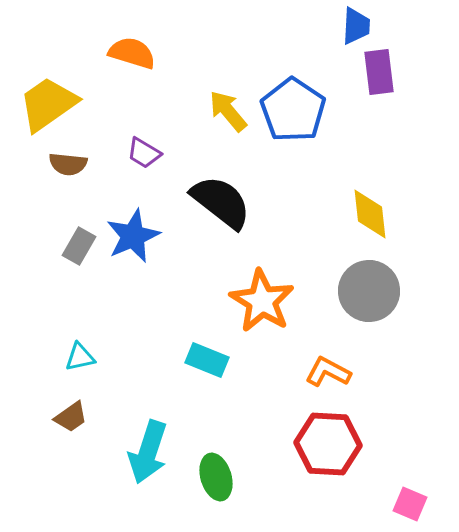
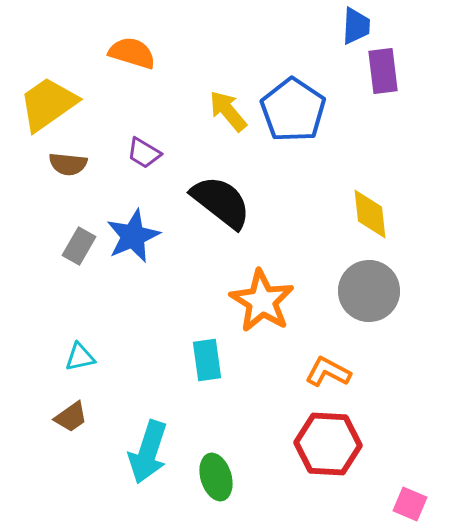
purple rectangle: moved 4 px right, 1 px up
cyan rectangle: rotated 60 degrees clockwise
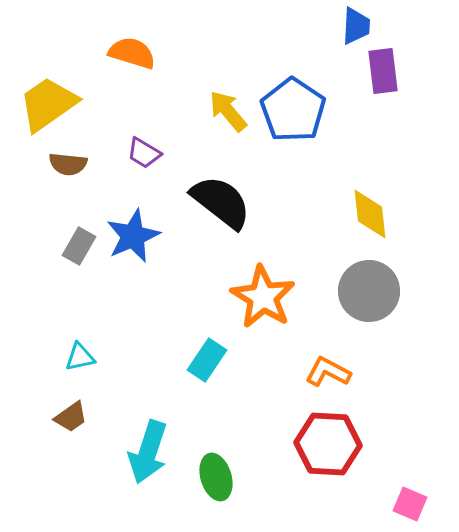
orange star: moved 1 px right, 4 px up
cyan rectangle: rotated 42 degrees clockwise
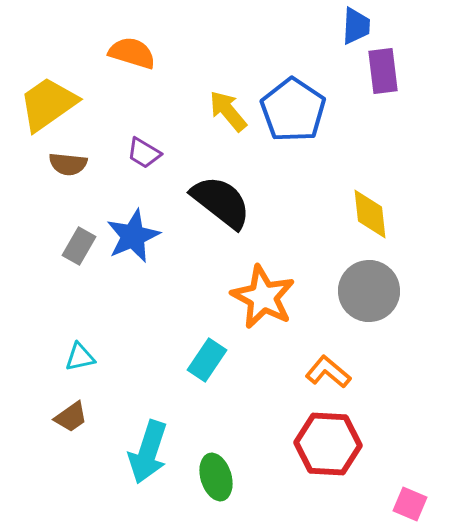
orange star: rotated 4 degrees counterclockwise
orange L-shape: rotated 12 degrees clockwise
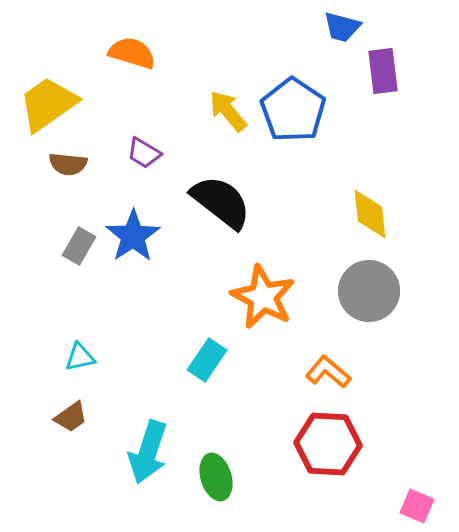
blue trapezoid: moved 14 px left, 1 px down; rotated 102 degrees clockwise
blue star: rotated 10 degrees counterclockwise
pink square: moved 7 px right, 2 px down
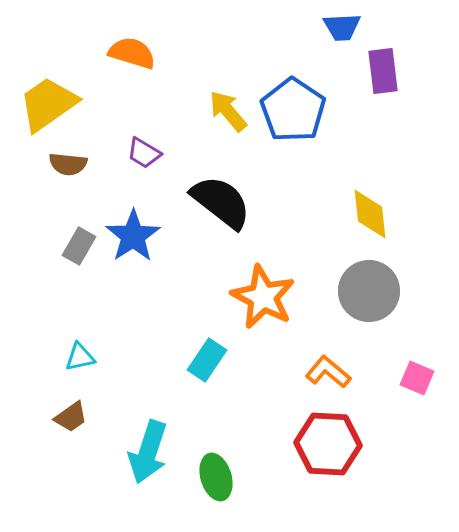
blue trapezoid: rotated 18 degrees counterclockwise
pink square: moved 128 px up
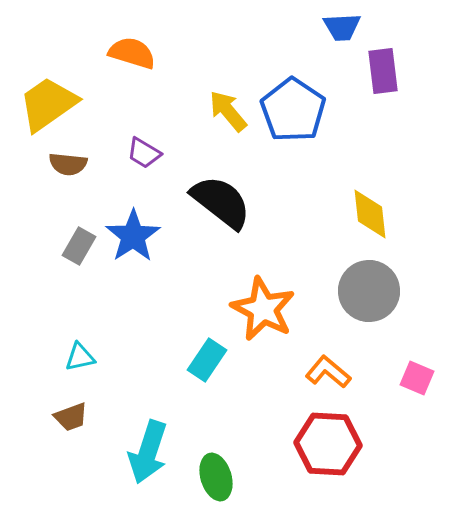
orange star: moved 12 px down
brown trapezoid: rotated 15 degrees clockwise
